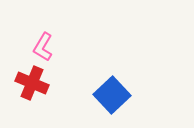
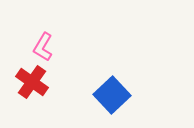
red cross: moved 1 px up; rotated 12 degrees clockwise
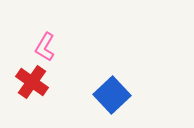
pink L-shape: moved 2 px right
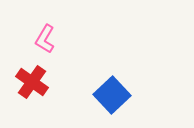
pink L-shape: moved 8 px up
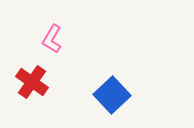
pink L-shape: moved 7 px right
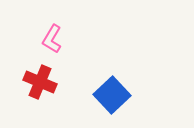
red cross: moved 8 px right; rotated 12 degrees counterclockwise
